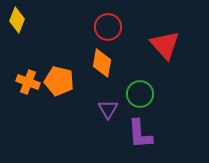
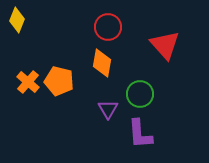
orange cross: rotated 20 degrees clockwise
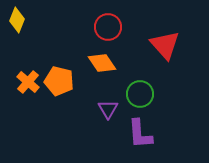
orange diamond: rotated 44 degrees counterclockwise
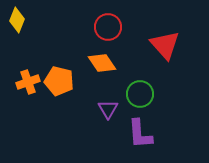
orange cross: rotated 30 degrees clockwise
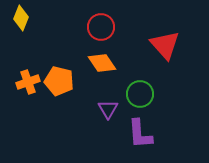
yellow diamond: moved 4 px right, 2 px up
red circle: moved 7 px left
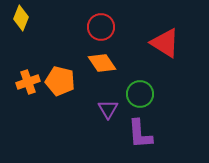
red triangle: moved 2 px up; rotated 16 degrees counterclockwise
orange pentagon: moved 1 px right
